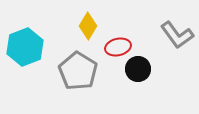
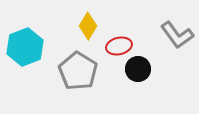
red ellipse: moved 1 px right, 1 px up
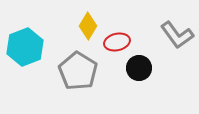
red ellipse: moved 2 px left, 4 px up
black circle: moved 1 px right, 1 px up
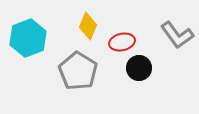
yellow diamond: rotated 8 degrees counterclockwise
red ellipse: moved 5 px right
cyan hexagon: moved 3 px right, 9 px up
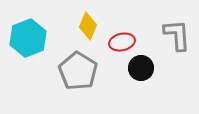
gray L-shape: rotated 148 degrees counterclockwise
black circle: moved 2 px right
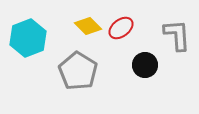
yellow diamond: rotated 68 degrees counterclockwise
red ellipse: moved 1 px left, 14 px up; rotated 25 degrees counterclockwise
black circle: moved 4 px right, 3 px up
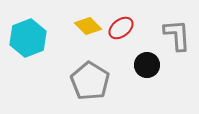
black circle: moved 2 px right
gray pentagon: moved 12 px right, 10 px down
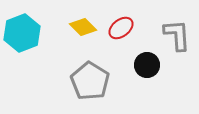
yellow diamond: moved 5 px left, 1 px down
cyan hexagon: moved 6 px left, 5 px up
